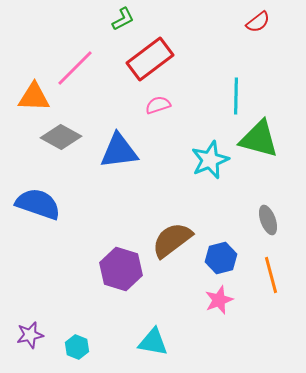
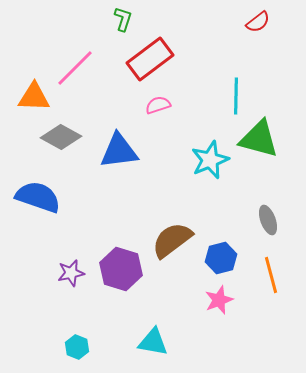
green L-shape: rotated 45 degrees counterclockwise
blue semicircle: moved 7 px up
purple star: moved 41 px right, 62 px up
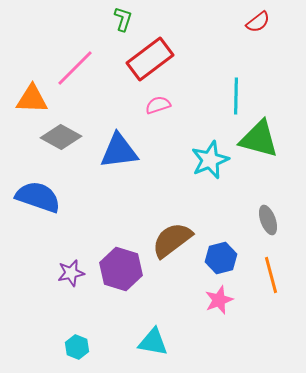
orange triangle: moved 2 px left, 2 px down
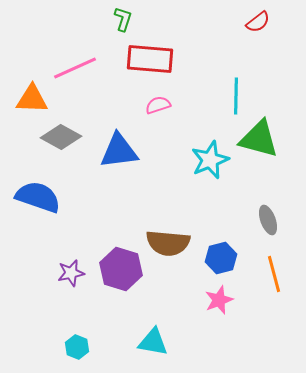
red rectangle: rotated 42 degrees clockwise
pink line: rotated 21 degrees clockwise
brown semicircle: moved 4 px left, 3 px down; rotated 138 degrees counterclockwise
orange line: moved 3 px right, 1 px up
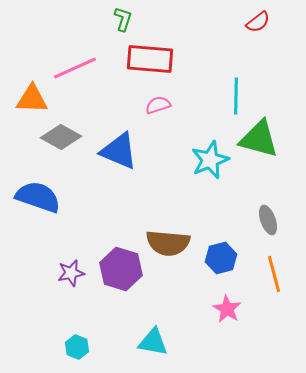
blue triangle: rotated 30 degrees clockwise
pink star: moved 8 px right, 9 px down; rotated 20 degrees counterclockwise
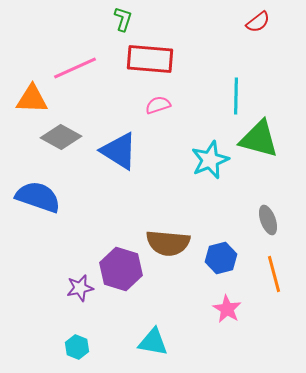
blue triangle: rotated 9 degrees clockwise
purple star: moved 9 px right, 15 px down
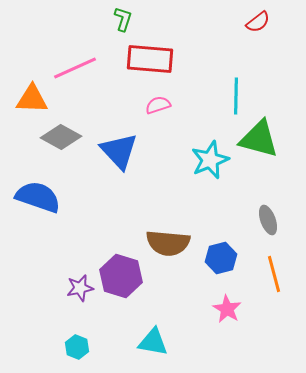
blue triangle: rotated 15 degrees clockwise
purple hexagon: moved 7 px down
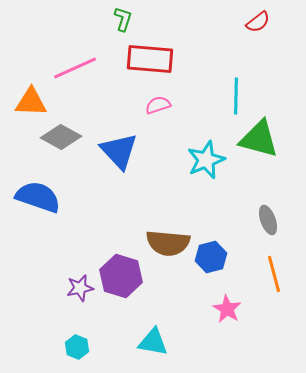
orange triangle: moved 1 px left, 3 px down
cyan star: moved 4 px left
blue hexagon: moved 10 px left, 1 px up
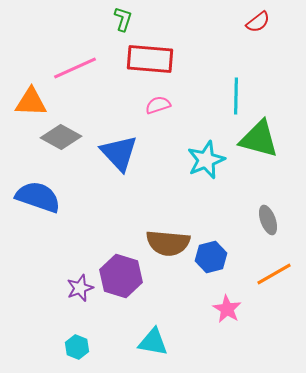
blue triangle: moved 2 px down
orange line: rotated 75 degrees clockwise
purple star: rotated 8 degrees counterclockwise
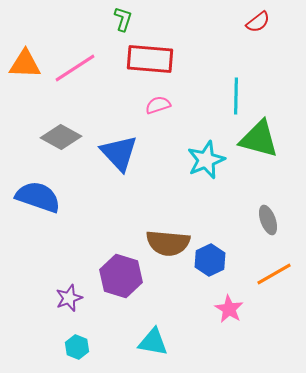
pink line: rotated 9 degrees counterclockwise
orange triangle: moved 6 px left, 38 px up
blue hexagon: moved 1 px left, 3 px down; rotated 12 degrees counterclockwise
purple star: moved 11 px left, 10 px down
pink star: moved 2 px right
